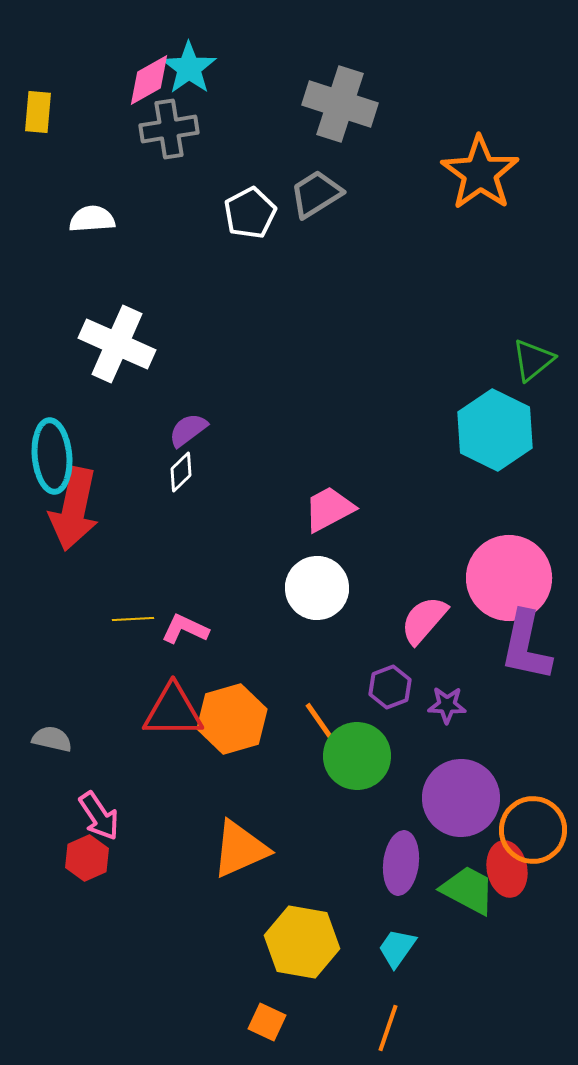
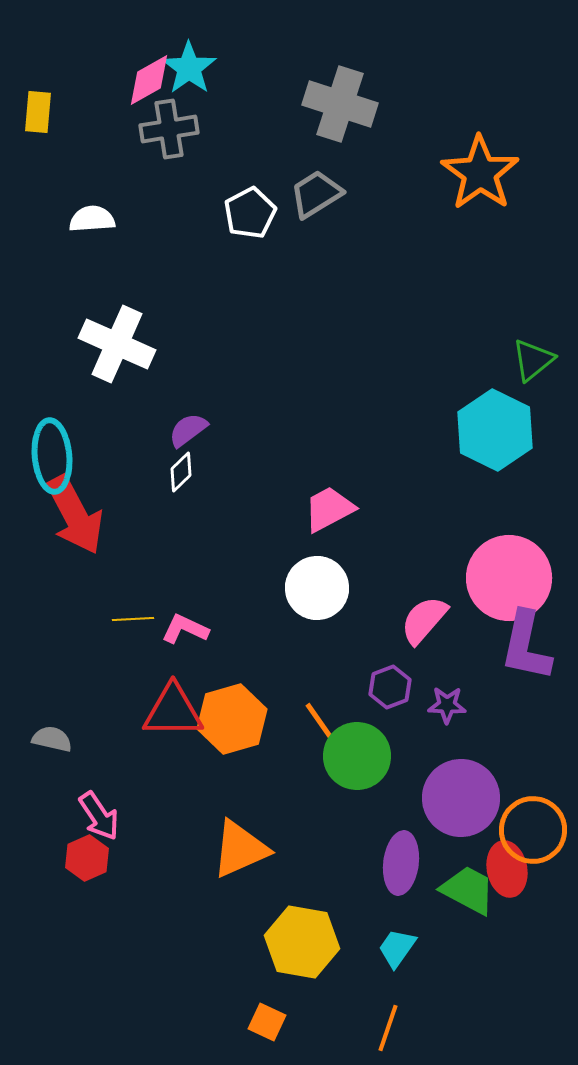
red arrow at (74, 509): moved 1 px right, 6 px down; rotated 40 degrees counterclockwise
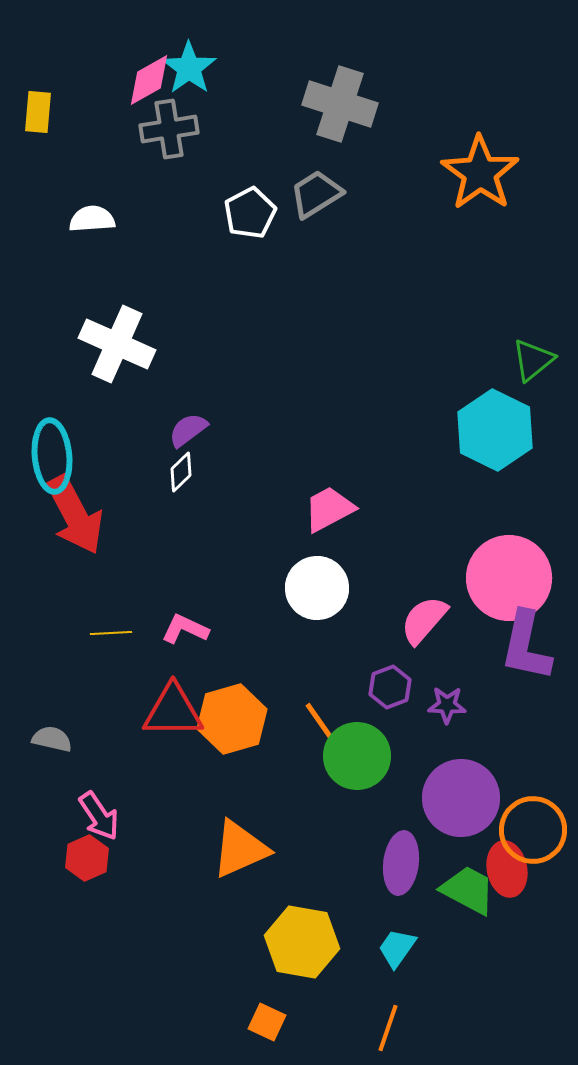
yellow line at (133, 619): moved 22 px left, 14 px down
